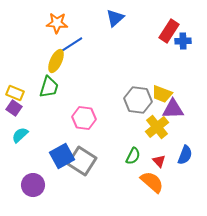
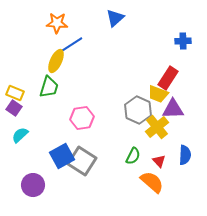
red rectangle: moved 1 px left, 47 px down
yellow trapezoid: moved 4 px left
gray hexagon: moved 10 px down; rotated 16 degrees clockwise
pink hexagon: moved 2 px left; rotated 15 degrees counterclockwise
blue semicircle: rotated 18 degrees counterclockwise
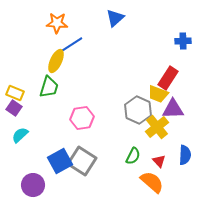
blue square: moved 2 px left, 5 px down
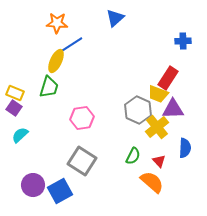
blue semicircle: moved 7 px up
blue square: moved 30 px down
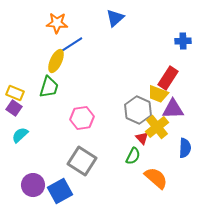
red triangle: moved 17 px left, 23 px up
orange semicircle: moved 4 px right, 4 px up
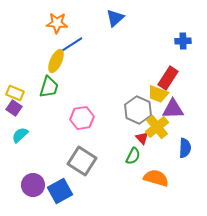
orange semicircle: rotated 25 degrees counterclockwise
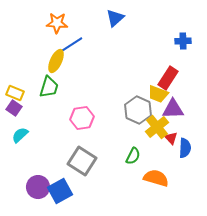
red triangle: moved 29 px right
purple circle: moved 5 px right, 2 px down
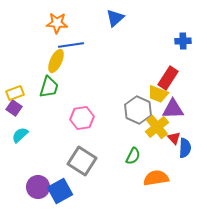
blue line: rotated 25 degrees clockwise
yellow rectangle: rotated 42 degrees counterclockwise
red triangle: moved 3 px right
orange semicircle: rotated 25 degrees counterclockwise
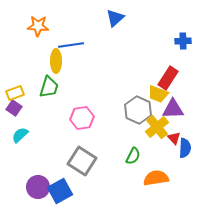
orange star: moved 19 px left, 3 px down
yellow ellipse: rotated 25 degrees counterclockwise
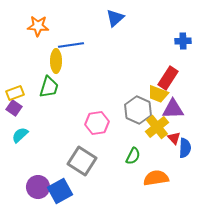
pink hexagon: moved 15 px right, 5 px down
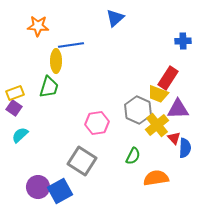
purple triangle: moved 5 px right
yellow cross: moved 2 px up
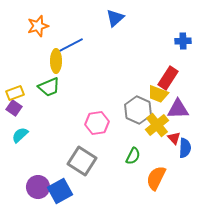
orange star: rotated 20 degrees counterclockwise
blue line: rotated 20 degrees counterclockwise
green trapezoid: rotated 50 degrees clockwise
orange semicircle: rotated 55 degrees counterclockwise
